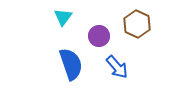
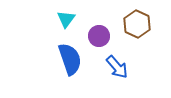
cyan triangle: moved 3 px right, 2 px down
blue semicircle: moved 1 px left, 5 px up
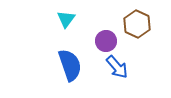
purple circle: moved 7 px right, 5 px down
blue semicircle: moved 6 px down
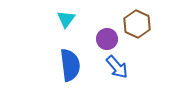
purple circle: moved 1 px right, 2 px up
blue semicircle: rotated 12 degrees clockwise
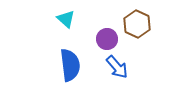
cyan triangle: rotated 24 degrees counterclockwise
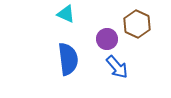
cyan triangle: moved 5 px up; rotated 18 degrees counterclockwise
blue semicircle: moved 2 px left, 6 px up
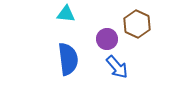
cyan triangle: rotated 18 degrees counterclockwise
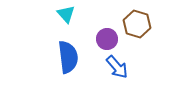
cyan triangle: rotated 42 degrees clockwise
brown hexagon: rotated 8 degrees counterclockwise
blue semicircle: moved 2 px up
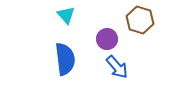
cyan triangle: moved 1 px down
brown hexagon: moved 3 px right, 4 px up
blue semicircle: moved 3 px left, 2 px down
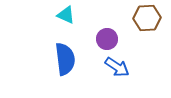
cyan triangle: rotated 24 degrees counterclockwise
brown hexagon: moved 7 px right, 2 px up; rotated 20 degrees counterclockwise
blue arrow: rotated 15 degrees counterclockwise
